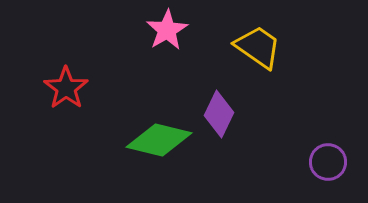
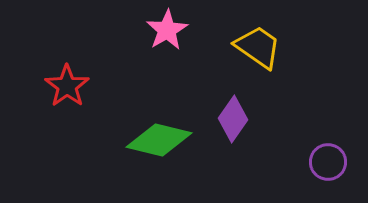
red star: moved 1 px right, 2 px up
purple diamond: moved 14 px right, 5 px down; rotated 9 degrees clockwise
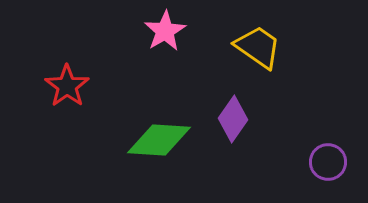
pink star: moved 2 px left, 1 px down
green diamond: rotated 10 degrees counterclockwise
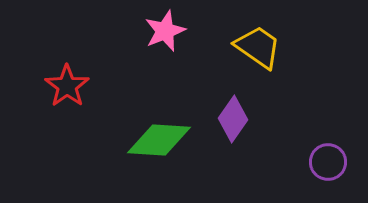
pink star: rotated 9 degrees clockwise
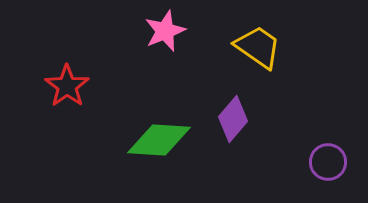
purple diamond: rotated 6 degrees clockwise
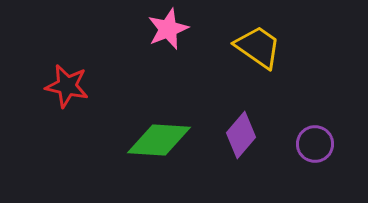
pink star: moved 3 px right, 2 px up
red star: rotated 24 degrees counterclockwise
purple diamond: moved 8 px right, 16 px down
purple circle: moved 13 px left, 18 px up
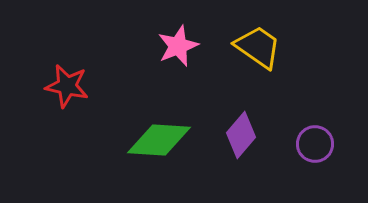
pink star: moved 10 px right, 17 px down
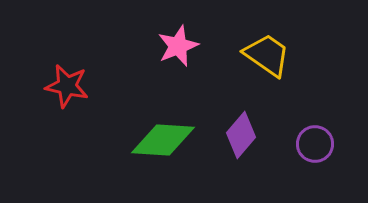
yellow trapezoid: moved 9 px right, 8 px down
green diamond: moved 4 px right
